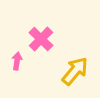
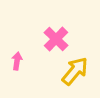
pink cross: moved 15 px right
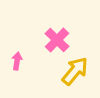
pink cross: moved 1 px right, 1 px down
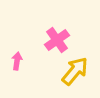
pink cross: rotated 10 degrees clockwise
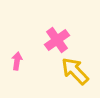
yellow arrow: rotated 84 degrees counterclockwise
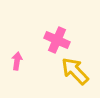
pink cross: rotated 30 degrees counterclockwise
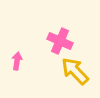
pink cross: moved 3 px right, 1 px down
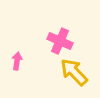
yellow arrow: moved 1 px left, 1 px down
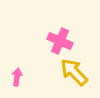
pink arrow: moved 16 px down
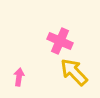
pink arrow: moved 2 px right
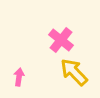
pink cross: moved 1 px right, 1 px up; rotated 15 degrees clockwise
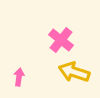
yellow arrow: rotated 28 degrees counterclockwise
